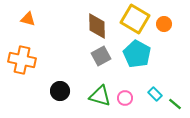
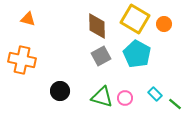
green triangle: moved 2 px right, 1 px down
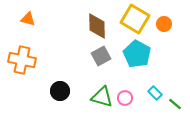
cyan rectangle: moved 1 px up
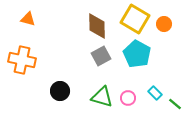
pink circle: moved 3 px right
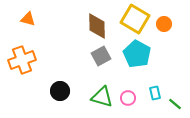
orange cross: rotated 32 degrees counterclockwise
cyan rectangle: rotated 32 degrees clockwise
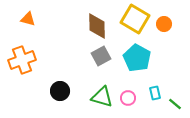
cyan pentagon: moved 4 px down
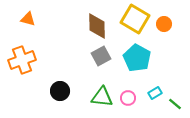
cyan rectangle: rotated 72 degrees clockwise
green triangle: rotated 10 degrees counterclockwise
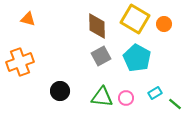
orange cross: moved 2 px left, 2 px down
pink circle: moved 2 px left
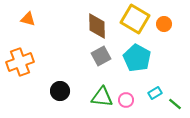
pink circle: moved 2 px down
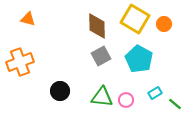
cyan pentagon: moved 2 px right, 1 px down
